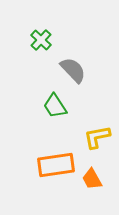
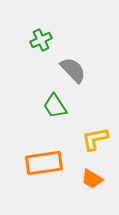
green cross: rotated 20 degrees clockwise
yellow L-shape: moved 2 px left, 2 px down
orange rectangle: moved 12 px left, 2 px up
orange trapezoid: rotated 30 degrees counterclockwise
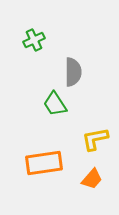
green cross: moved 7 px left
gray semicircle: moved 2 px down; rotated 44 degrees clockwise
green trapezoid: moved 2 px up
orange trapezoid: rotated 80 degrees counterclockwise
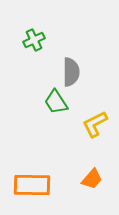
gray semicircle: moved 2 px left
green trapezoid: moved 1 px right, 2 px up
yellow L-shape: moved 15 px up; rotated 16 degrees counterclockwise
orange rectangle: moved 12 px left, 22 px down; rotated 9 degrees clockwise
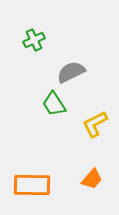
gray semicircle: rotated 116 degrees counterclockwise
green trapezoid: moved 2 px left, 2 px down
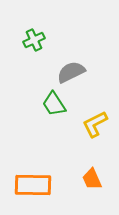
orange trapezoid: rotated 115 degrees clockwise
orange rectangle: moved 1 px right
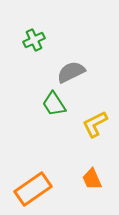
orange rectangle: moved 4 px down; rotated 36 degrees counterclockwise
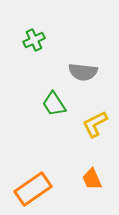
gray semicircle: moved 12 px right; rotated 148 degrees counterclockwise
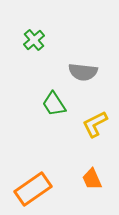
green cross: rotated 15 degrees counterclockwise
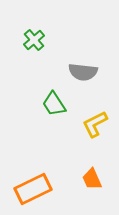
orange rectangle: rotated 9 degrees clockwise
